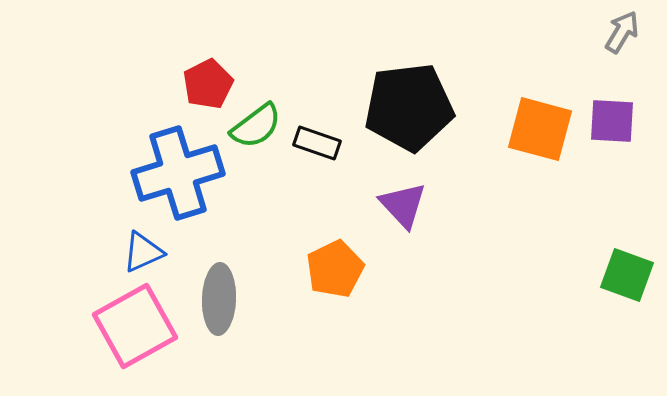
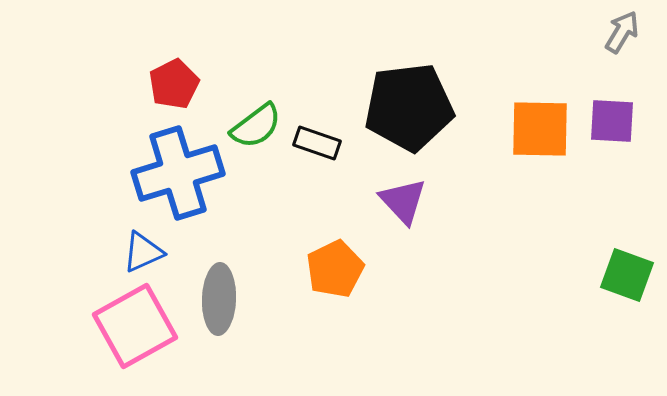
red pentagon: moved 34 px left
orange square: rotated 14 degrees counterclockwise
purple triangle: moved 4 px up
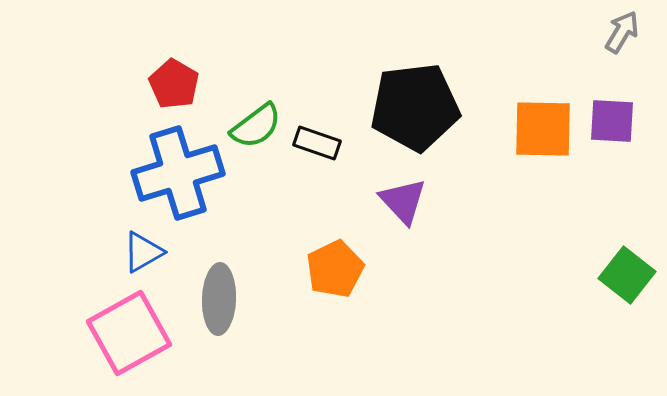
red pentagon: rotated 15 degrees counterclockwise
black pentagon: moved 6 px right
orange square: moved 3 px right
blue triangle: rotated 6 degrees counterclockwise
green square: rotated 18 degrees clockwise
pink square: moved 6 px left, 7 px down
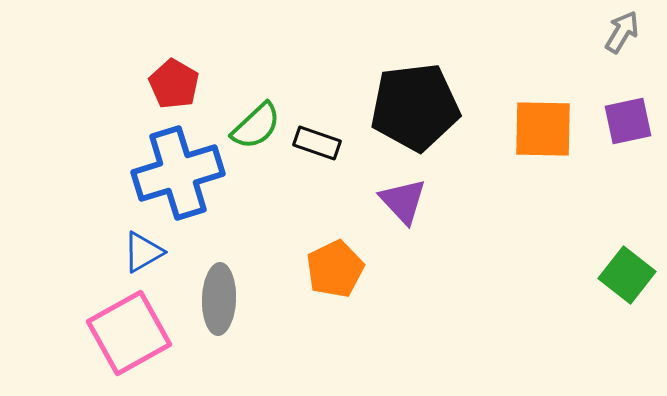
purple square: moved 16 px right; rotated 15 degrees counterclockwise
green semicircle: rotated 6 degrees counterclockwise
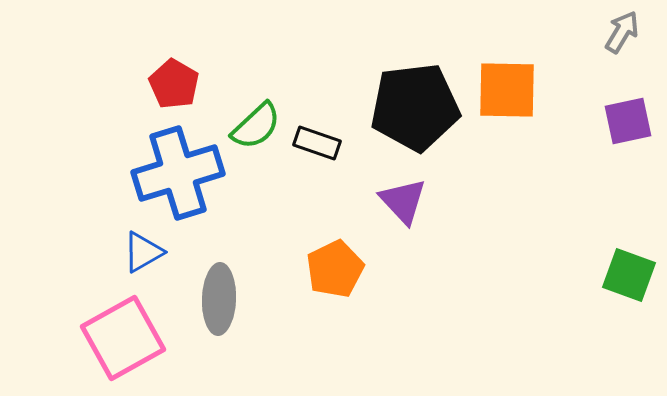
orange square: moved 36 px left, 39 px up
green square: moved 2 px right; rotated 18 degrees counterclockwise
pink square: moved 6 px left, 5 px down
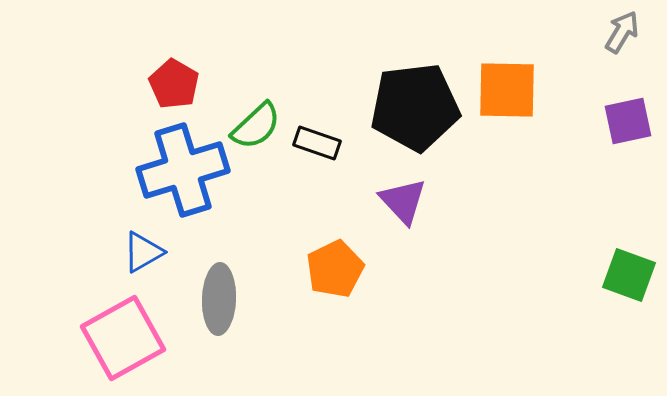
blue cross: moved 5 px right, 3 px up
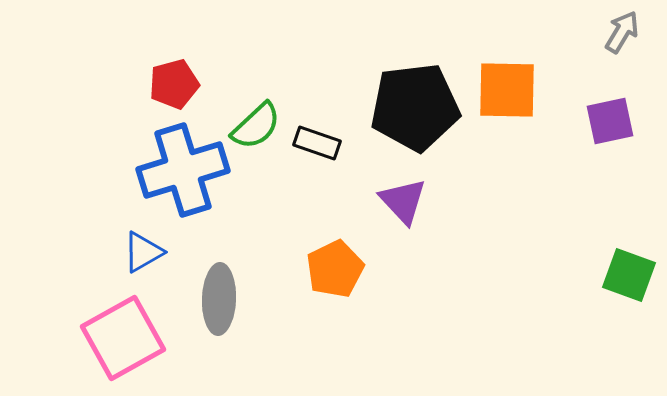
red pentagon: rotated 27 degrees clockwise
purple square: moved 18 px left
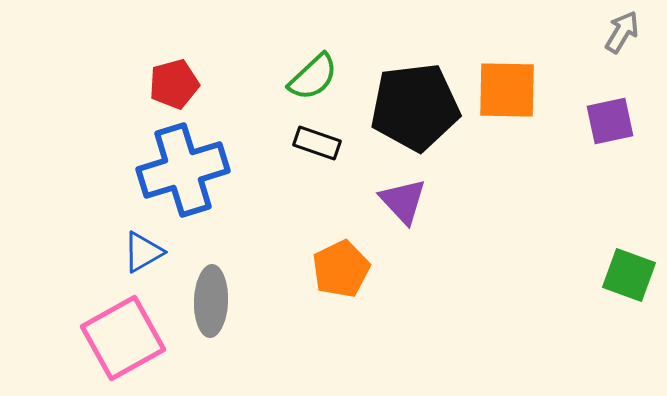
green semicircle: moved 57 px right, 49 px up
orange pentagon: moved 6 px right
gray ellipse: moved 8 px left, 2 px down
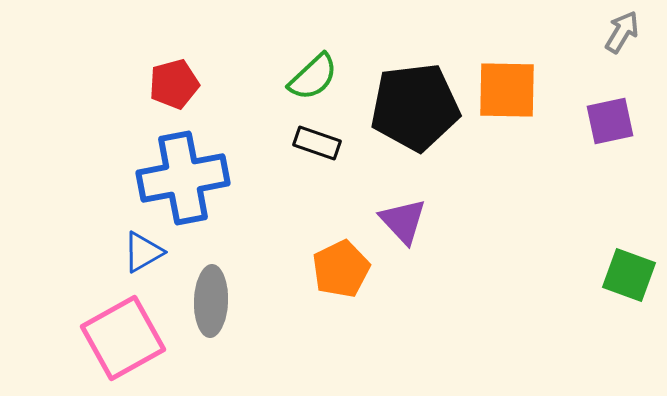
blue cross: moved 8 px down; rotated 6 degrees clockwise
purple triangle: moved 20 px down
